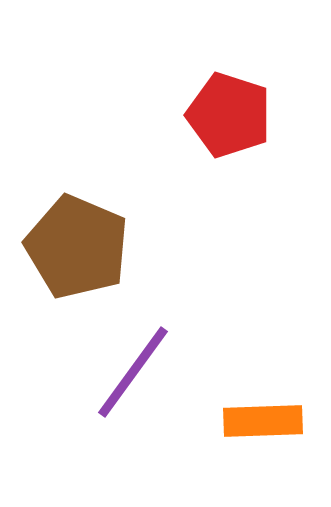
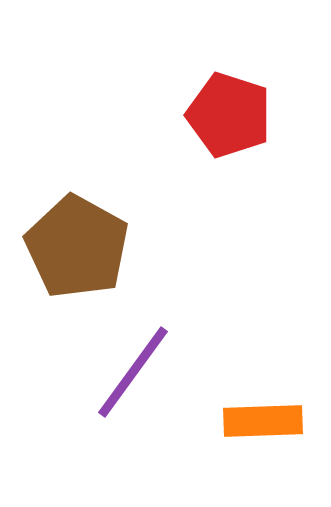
brown pentagon: rotated 6 degrees clockwise
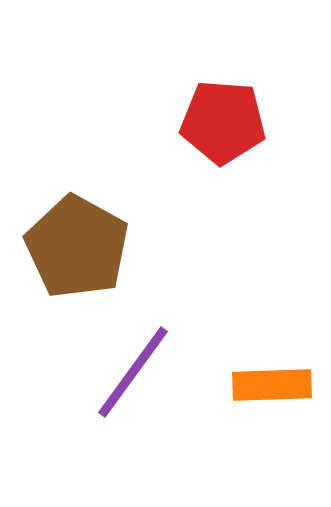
red pentagon: moved 6 px left, 7 px down; rotated 14 degrees counterclockwise
orange rectangle: moved 9 px right, 36 px up
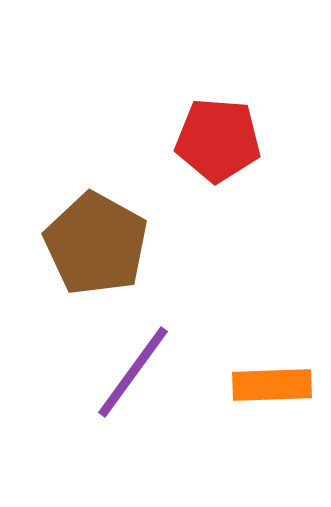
red pentagon: moved 5 px left, 18 px down
brown pentagon: moved 19 px right, 3 px up
